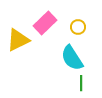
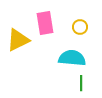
pink rectangle: rotated 55 degrees counterclockwise
yellow circle: moved 2 px right
cyan semicircle: rotated 128 degrees clockwise
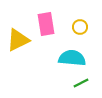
pink rectangle: moved 1 px right, 1 px down
green line: rotated 63 degrees clockwise
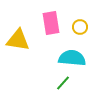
pink rectangle: moved 5 px right, 1 px up
yellow triangle: rotated 35 degrees clockwise
green line: moved 18 px left; rotated 21 degrees counterclockwise
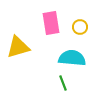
yellow triangle: moved 7 px down; rotated 25 degrees counterclockwise
green line: rotated 63 degrees counterclockwise
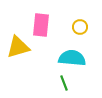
pink rectangle: moved 10 px left, 2 px down; rotated 15 degrees clockwise
green line: moved 1 px right
